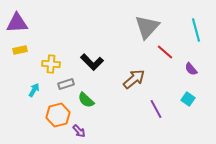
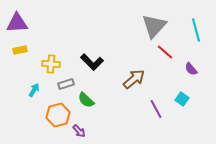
gray triangle: moved 7 px right, 1 px up
cyan square: moved 6 px left
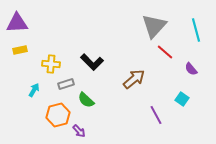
purple line: moved 6 px down
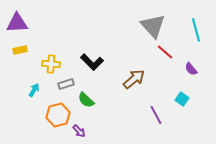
gray triangle: moved 1 px left; rotated 24 degrees counterclockwise
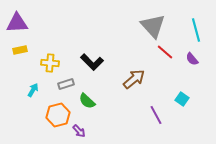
yellow cross: moved 1 px left, 1 px up
purple semicircle: moved 1 px right, 10 px up
cyan arrow: moved 1 px left
green semicircle: moved 1 px right, 1 px down
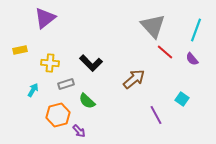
purple triangle: moved 28 px right, 5 px up; rotated 35 degrees counterclockwise
cyan line: rotated 35 degrees clockwise
black L-shape: moved 1 px left, 1 px down
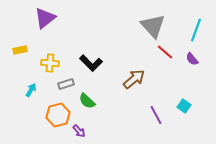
cyan arrow: moved 2 px left
cyan square: moved 2 px right, 7 px down
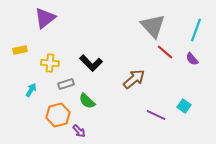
purple line: rotated 36 degrees counterclockwise
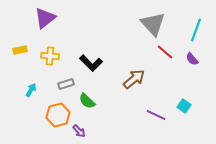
gray triangle: moved 2 px up
yellow cross: moved 7 px up
